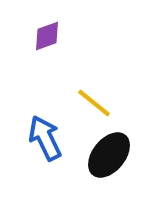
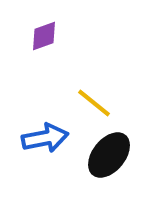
purple diamond: moved 3 px left
blue arrow: rotated 105 degrees clockwise
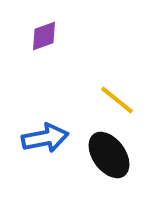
yellow line: moved 23 px right, 3 px up
black ellipse: rotated 75 degrees counterclockwise
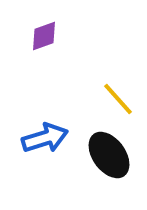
yellow line: moved 1 px right, 1 px up; rotated 9 degrees clockwise
blue arrow: rotated 6 degrees counterclockwise
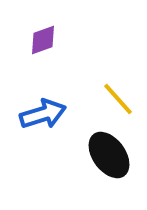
purple diamond: moved 1 px left, 4 px down
blue arrow: moved 2 px left, 24 px up
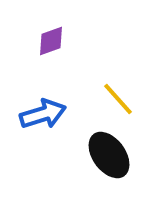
purple diamond: moved 8 px right, 1 px down
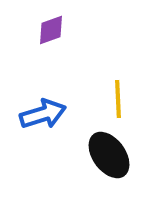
purple diamond: moved 11 px up
yellow line: rotated 39 degrees clockwise
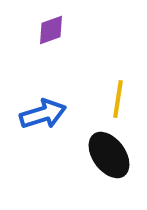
yellow line: rotated 12 degrees clockwise
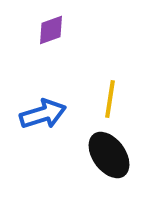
yellow line: moved 8 px left
